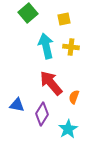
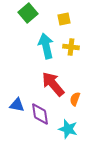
red arrow: moved 2 px right, 1 px down
orange semicircle: moved 1 px right, 2 px down
purple diamond: moved 2 px left; rotated 40 degrees counterclockwise
cyan star: rotated 24 degrees counterclockwise
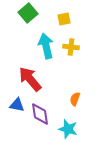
red arrow: moved 23 px left, 5 px up
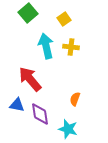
yellow square: rotated 24 degrees counterclockwise
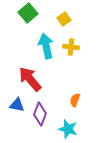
orange semicircle: moved 1 px down
purple diamond: rotated 30 degrees clockwise
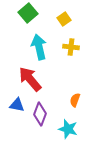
cyan arrow: moved 7 px left, 1 px down
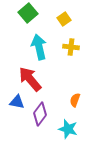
blue triangle: moved 3 px up
purple diamond: rotated 15 degrees clockwise
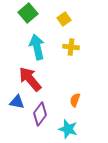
cyan arrow: moved 2 px left
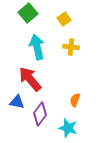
cyan star: moved 1 px up
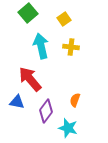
cyan arrow: moved 4 px right, 1 px up
purple diamond: moved 6 px right, 3 px up
